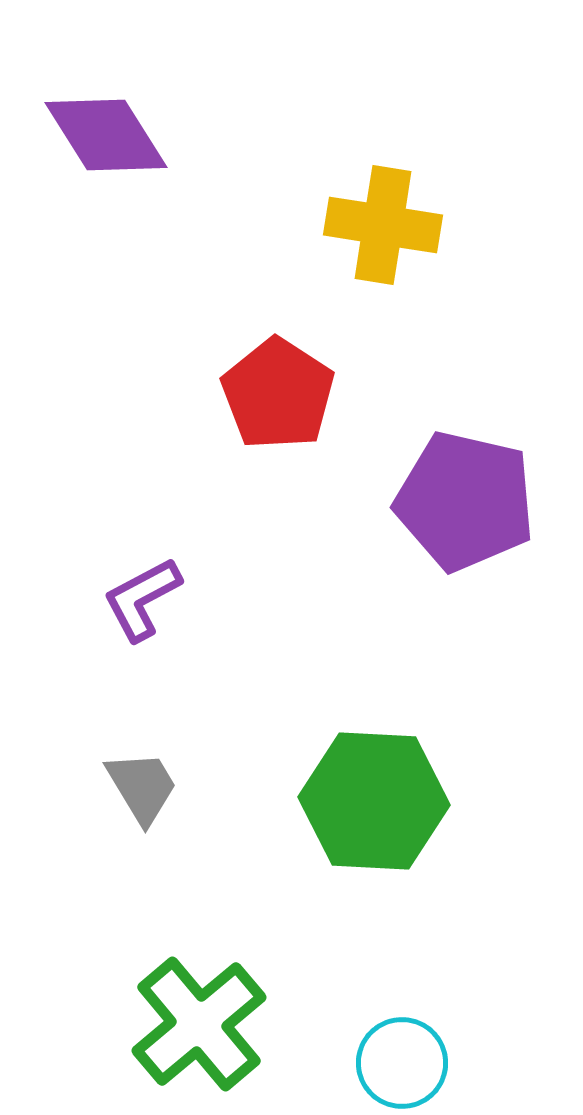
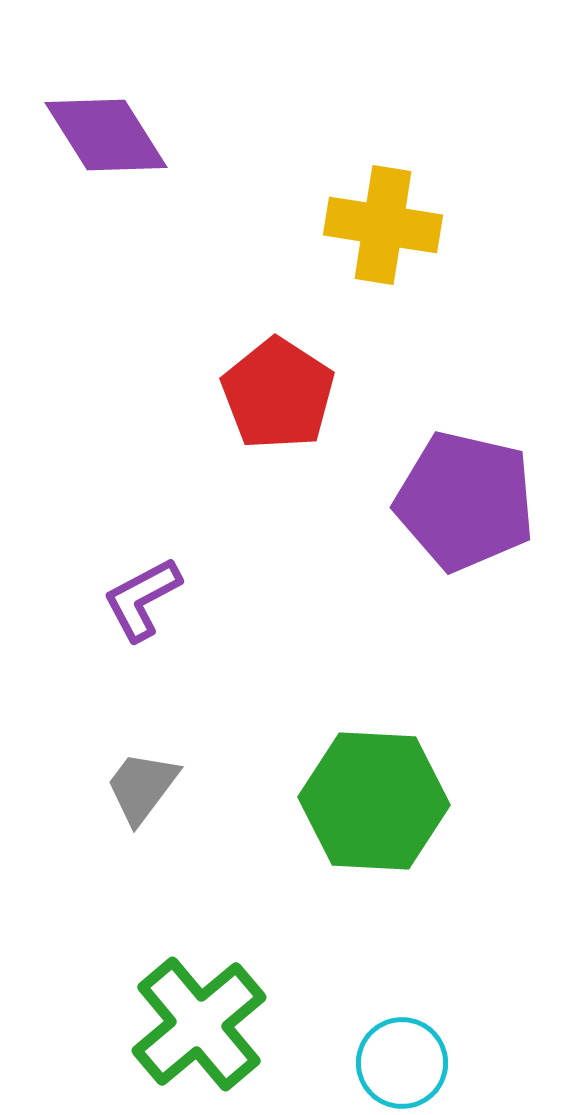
gray trapezoid: rotated 112 degrees counterclockwise
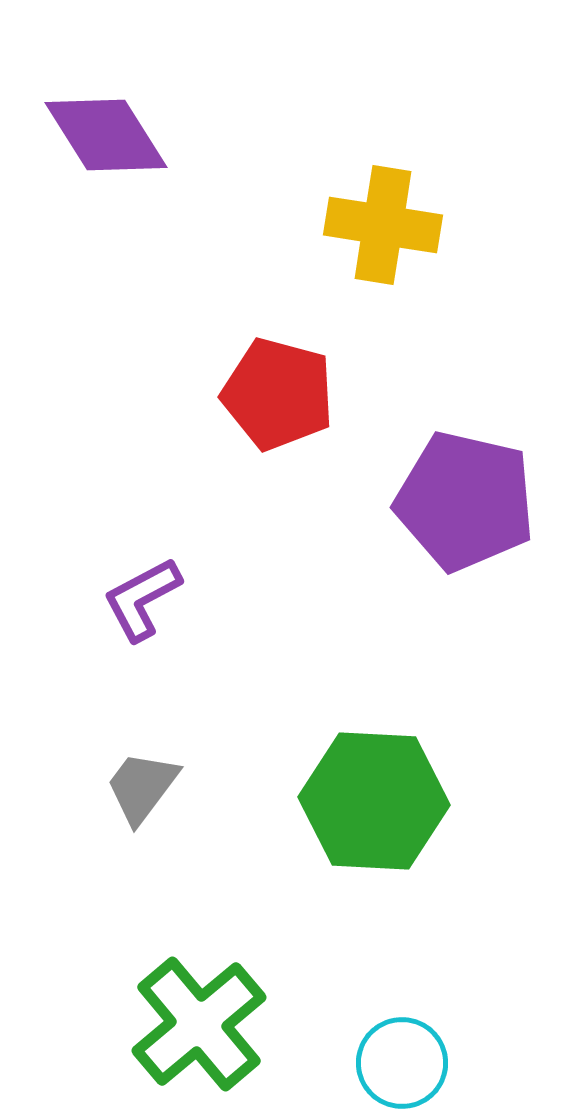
red pentagon: rotated 18 degrees counterclockwise
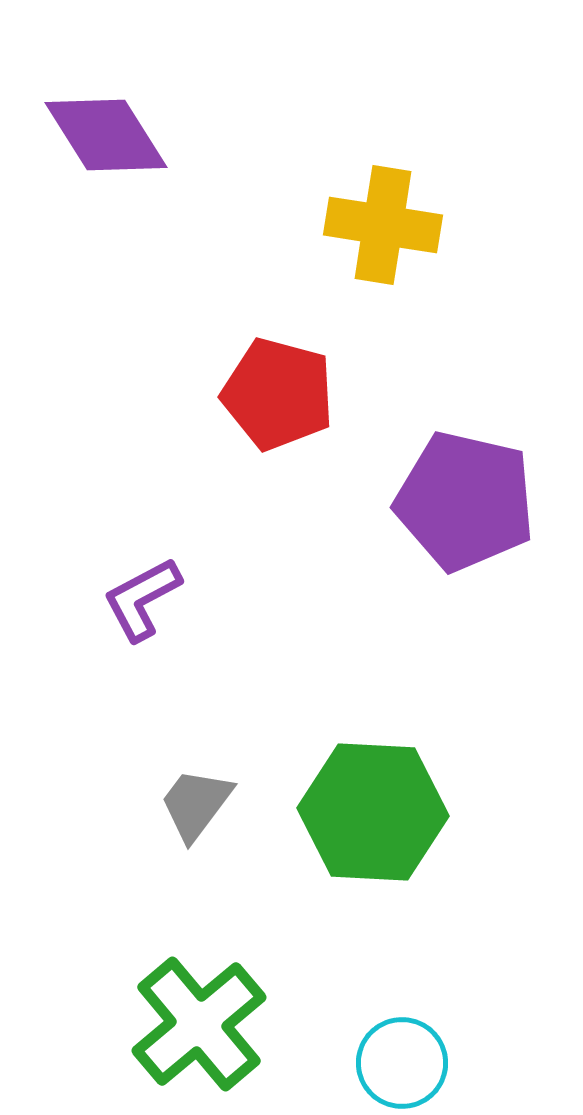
gray trapezoid: moved 54 px right, 17 px down
green hexagon: moved 1 px left, 11 px down
